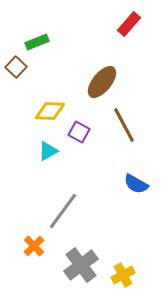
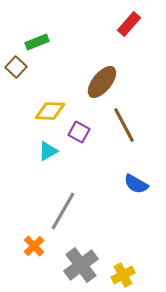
gray line: rotated 6 degrees counterclockwise
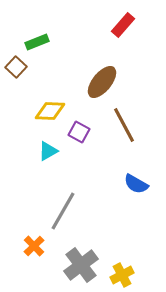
red rectangle: moved 6 px left, 1 px down
yellow cross: moved 1 px left
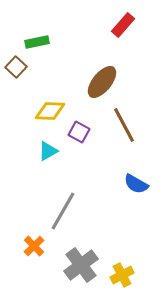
green rectangle: rotated 10 degrees clockwise
